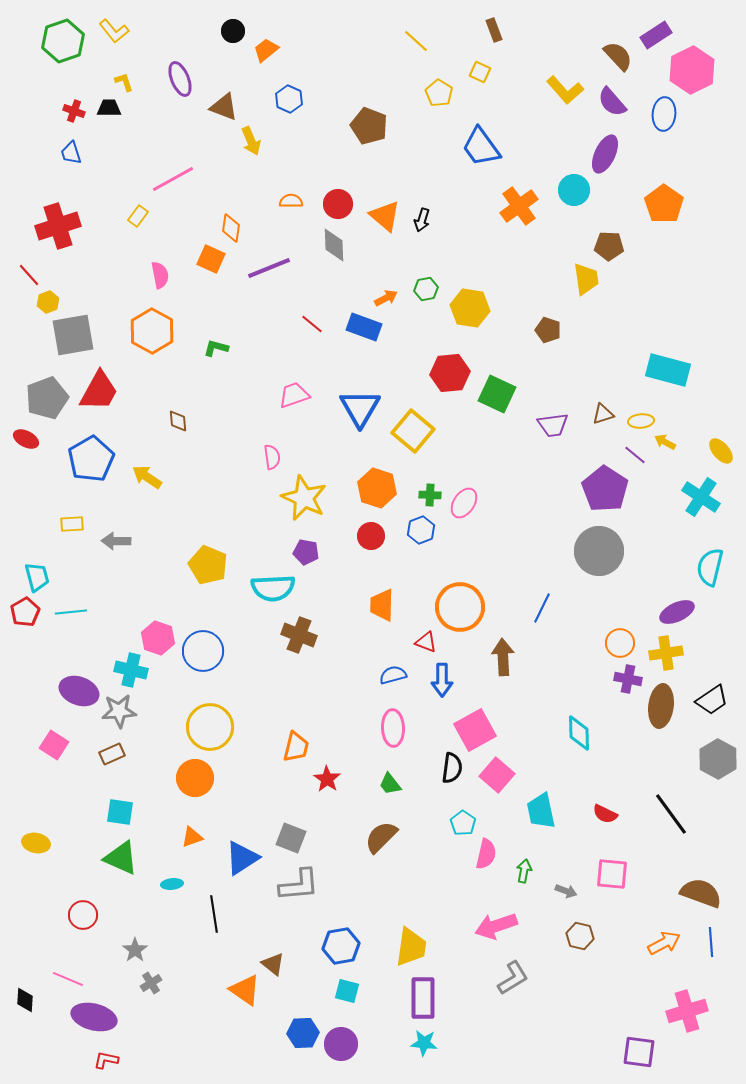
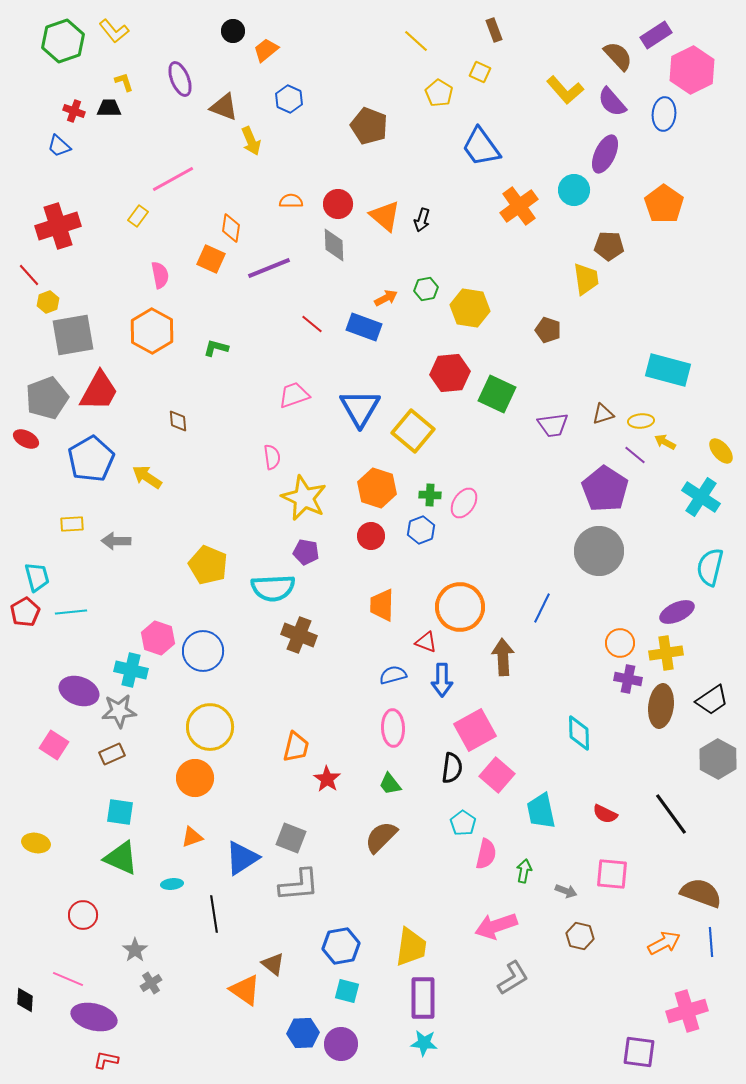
blue trapezoid at (71, 153): moved 12 px left, 7 px up; rotated 30 degrees counterclockwise
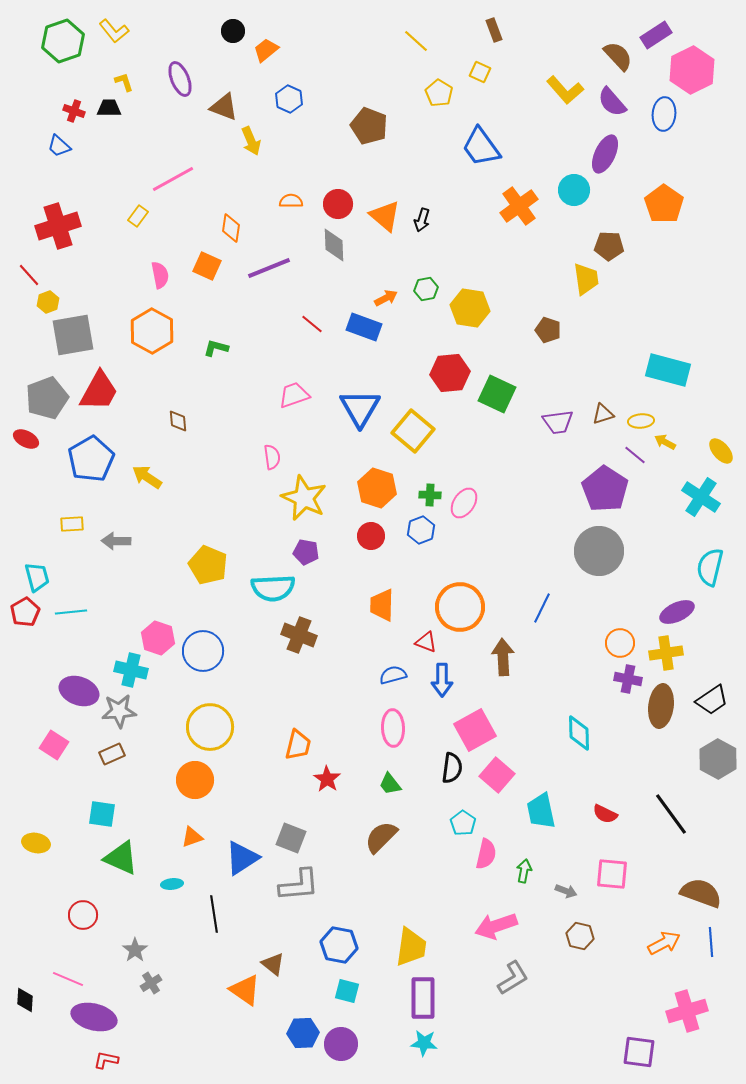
orange square at (211, 259): moved 4 px left, 7 px down
purple trapezoid at (553, 425): moved 5 px right, 3 px up
orange trapezoid at (296, 747): moved 2 px right, 2 px up
orange circle at (195, 778): moved 2 px down
cyan square at (120, 812): moved 18 px left, 2 px down
blue hexagon at (341, 946): moved 2 px left, 1 px up; rotated 21 degrees clockwise
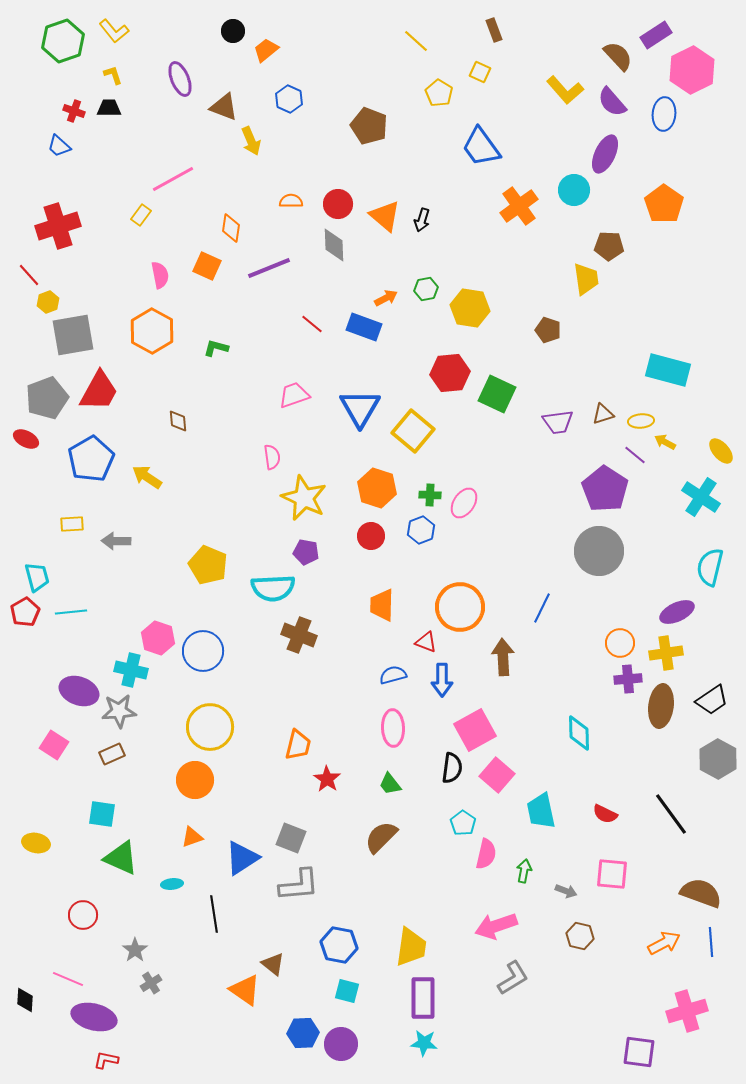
yellow L-shape at (124, 82): moved 11 px left, 7 px up
yellow rectangle at (138, 216): moved 3 px right, 1 px up
purple cross at (628, 679): rotated 16 degrees counterclockwise
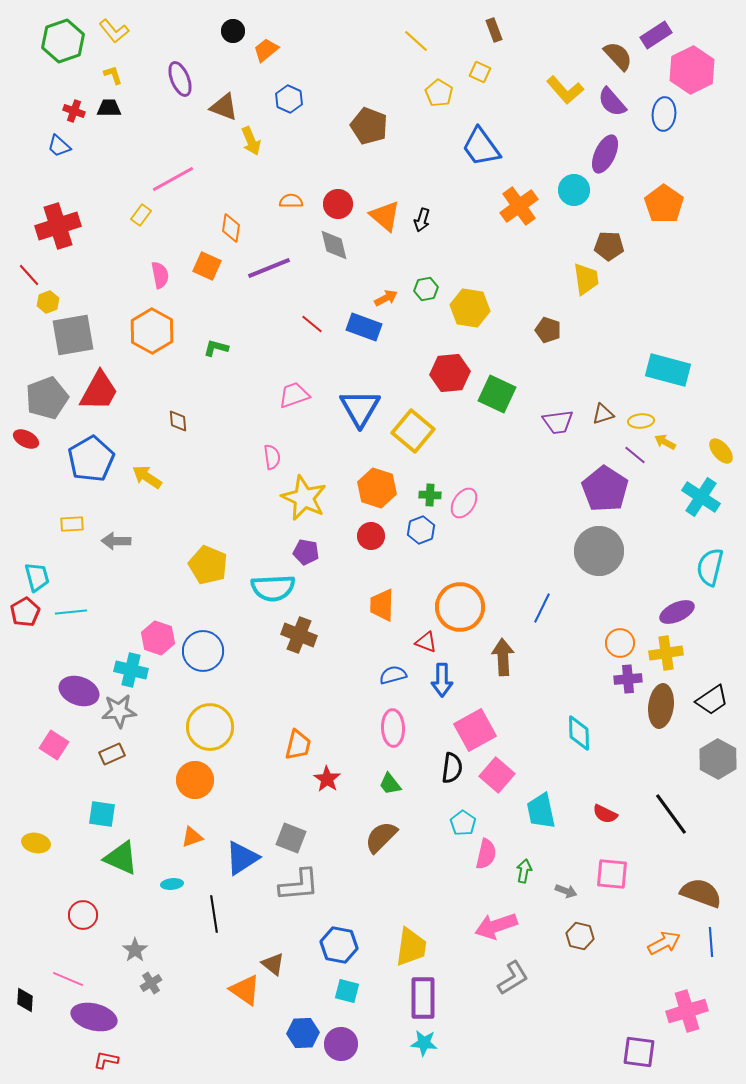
gray diamond at (334, 245): rotated 12 degrees counterclockwise
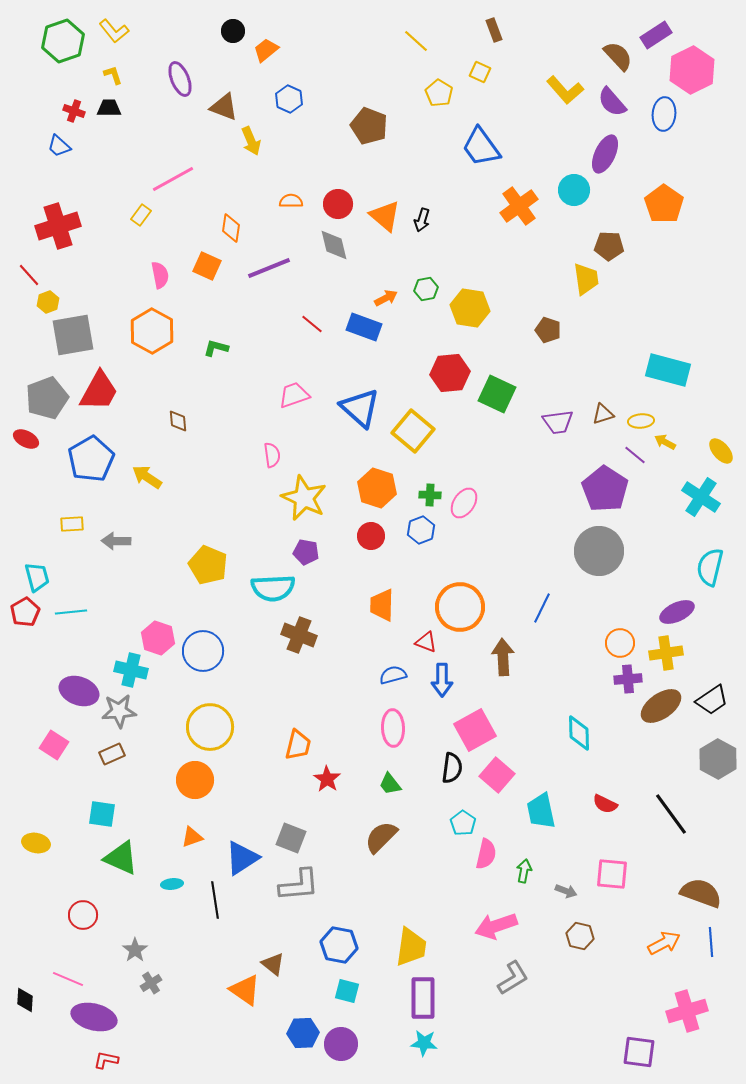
blue triangle at (360, 408): rotated 18 degrees counterclockwise
pink semicircle at (272, 457): moved 2 px up
brown ellipse at (661, 706): rotated 48 degrees clockwise
red semicircle at (605, 814): moved 10 px up
black line at (214, 914): moved 1 px right, 14 px up
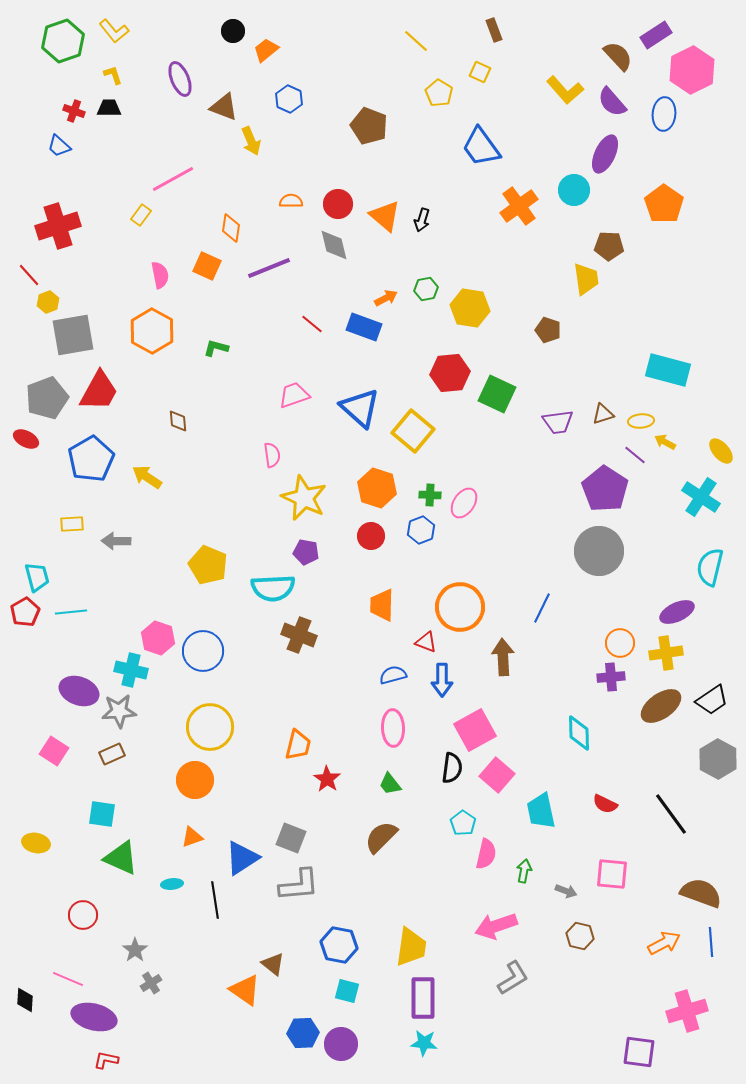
purple cross at (628, 679): moved 17 px left, 2 px up
pink square at (54, 745): moved 6 px down
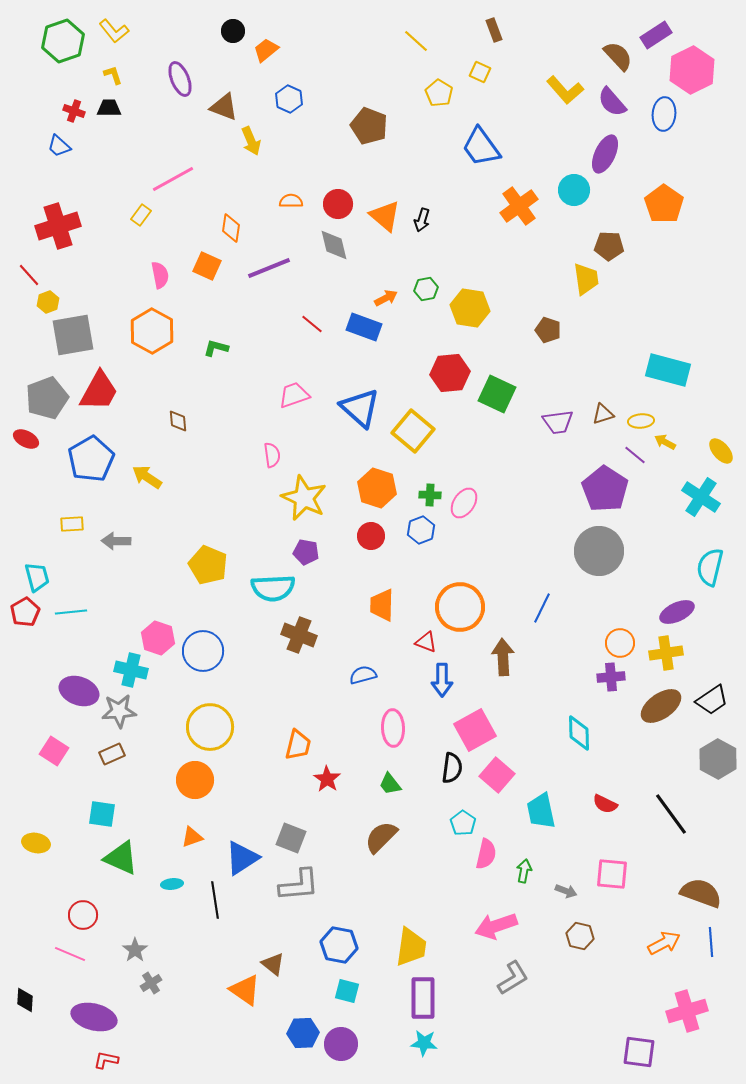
blue semicircle at (393, 675): moved 30 px left
pink line at (68, 979): moved 2 px right, 25 px up
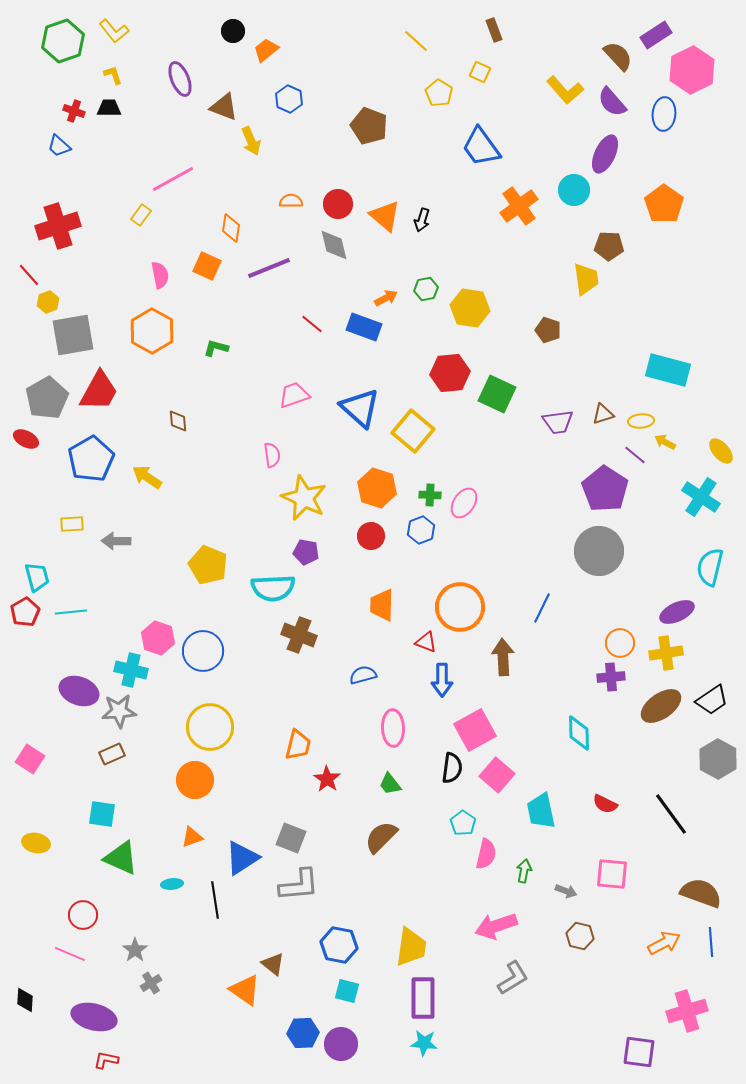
gray pentagon at (47, 398): rotated 9 degrees counterclockwise
pink square at (54, 751): moved 24 px left, 8 px down
